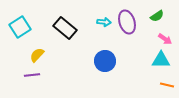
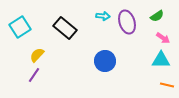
cyan arrow: moved 1 px left, 6 px up
pink arrow: moved 2 px left, 1 px up
purple line: moved 2 px right; rotated 49 degrees counterclockwise
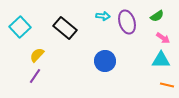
cyan square: rotated 10 degrees counterclockwise
purple line: moved 1 px right, 1 px down
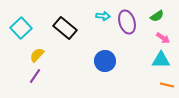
cyan square: moved 1 px right, 1 px down
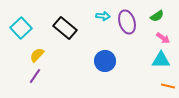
orange line: moved 1 px right, 1 px down
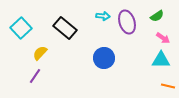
yellow semicircle: moved 3 px right, 2 px up
blue circle: moved 1 px left, 3 px up
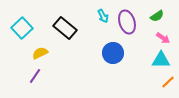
cyan arrow: rotated 56 degrees clockwise
cyan square: moved 1 px right
yellow semicircle: rotated 21 degrees clockwise
blue circle: moved 9 px right, 5 px up
orange line: moved 4 px up; rotated 56 degrees counterclockwise
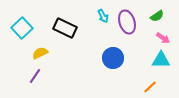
black rectangle: rotated 15 degrees counterclockwise
blue circle: moved 5 px down
orange line: moved 18 px left, 5 px down
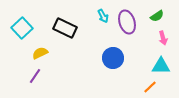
pink arrow: rotated 40 degrees clockwise
cyan triangle: moved 6 px down
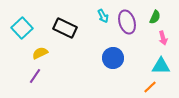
green semicircle: moved 2 px left, 1 px down; rotated 32 degrees counterclockwise
